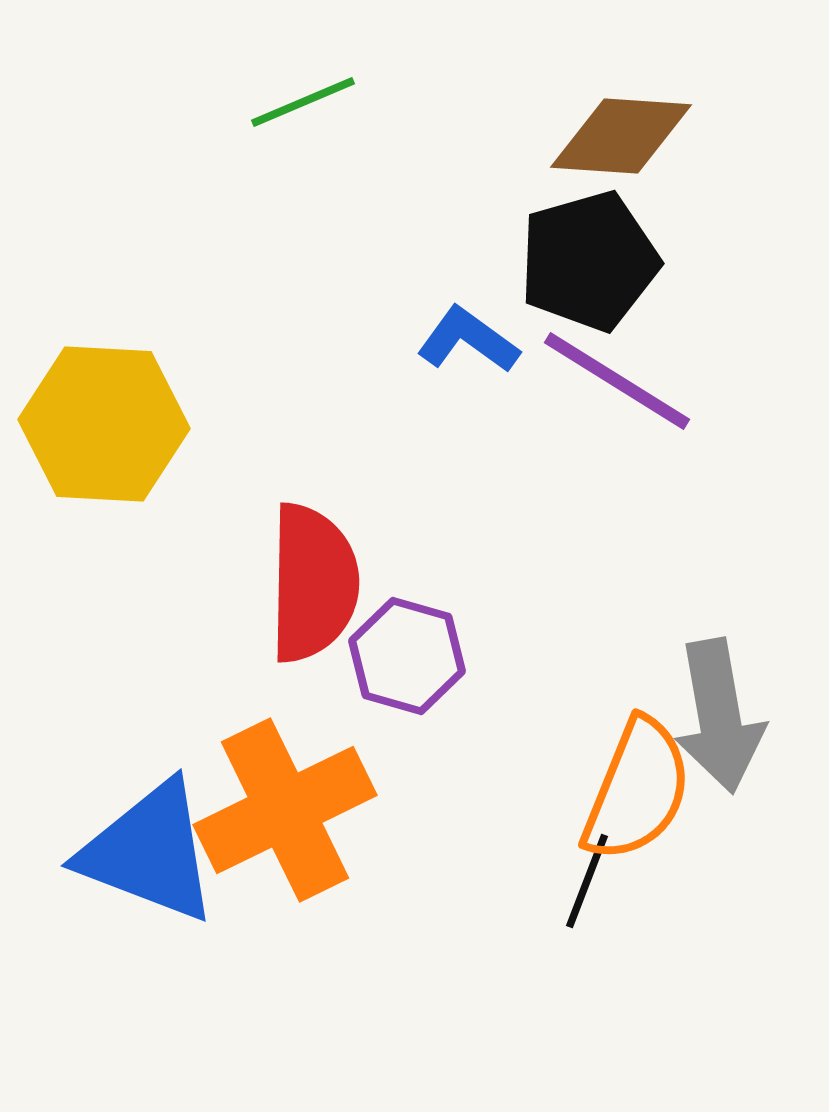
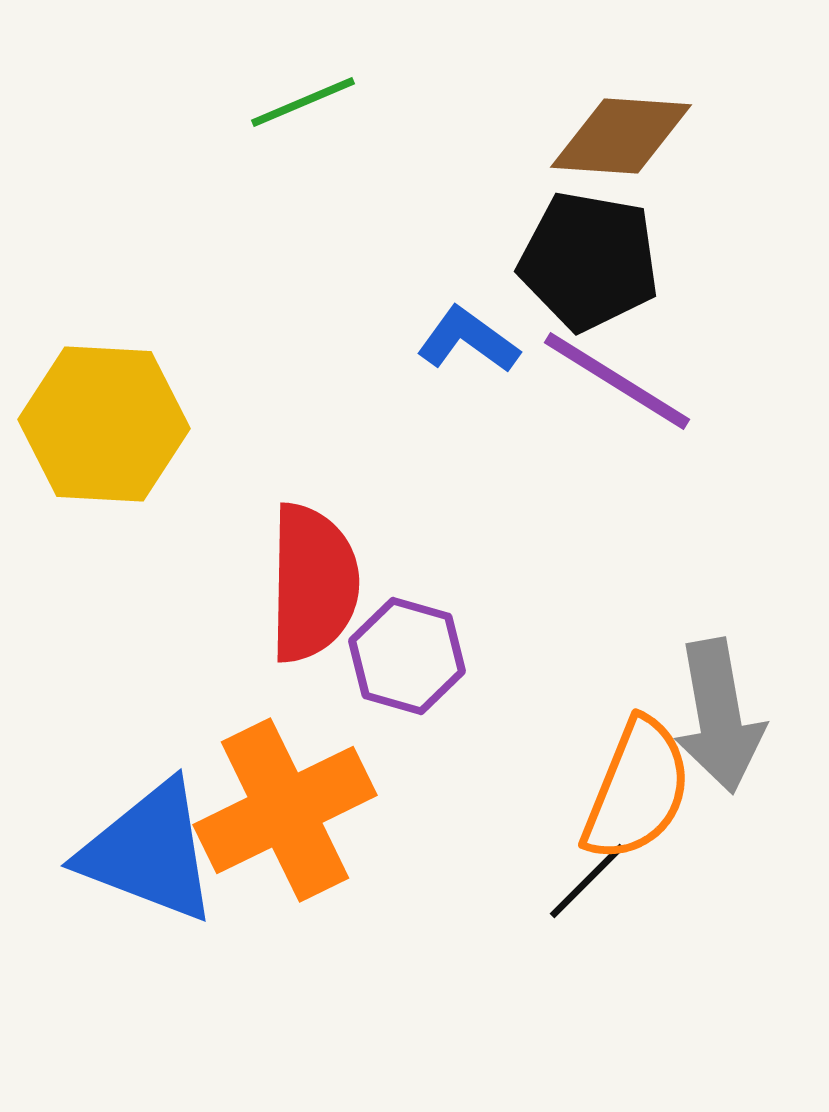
black pentagon: rotated 26 degrees clockwise
black line: rotated 24 degrees clockwise
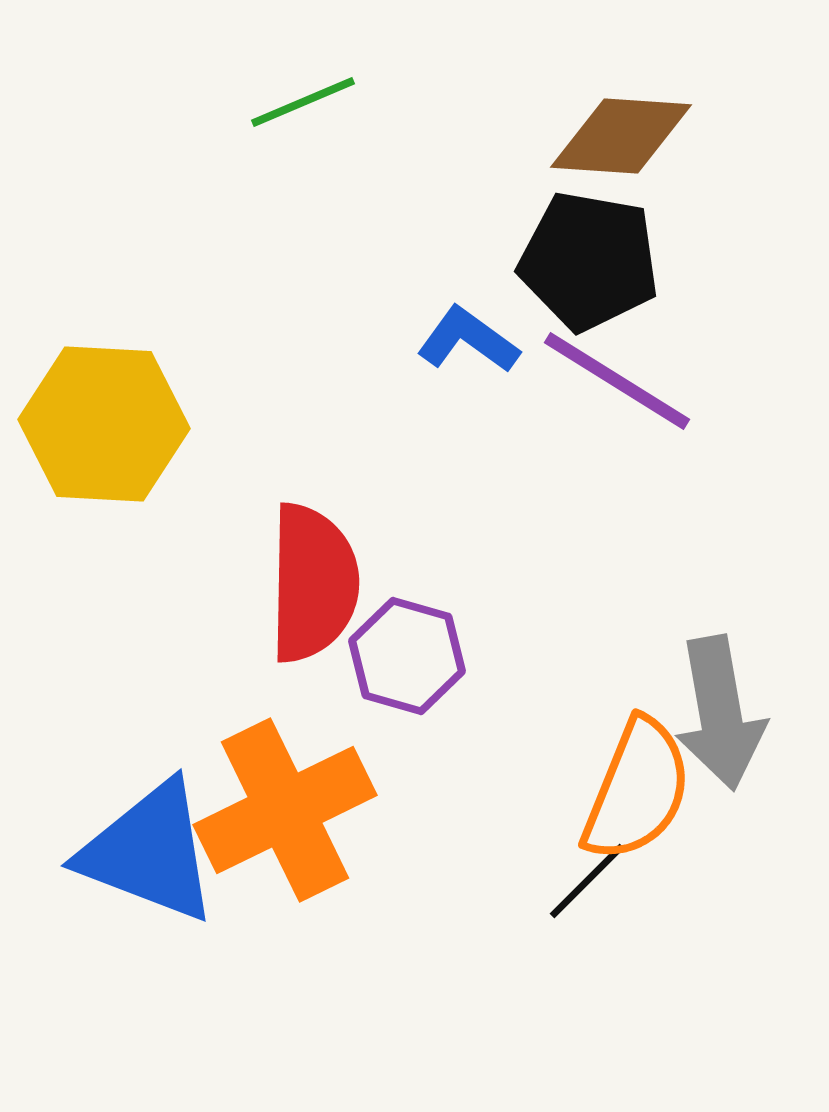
gray arrow: moved 1 px right, 3 px up
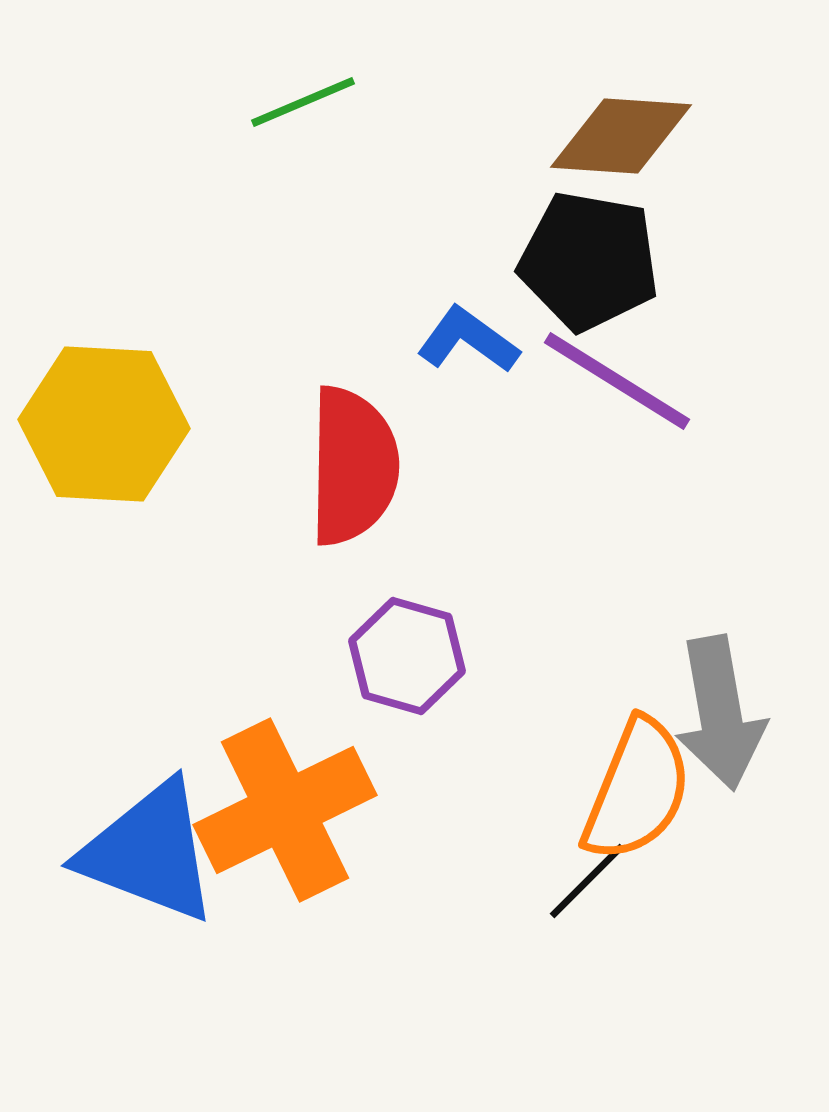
red semicircle: moved 40 px right, 117 px up
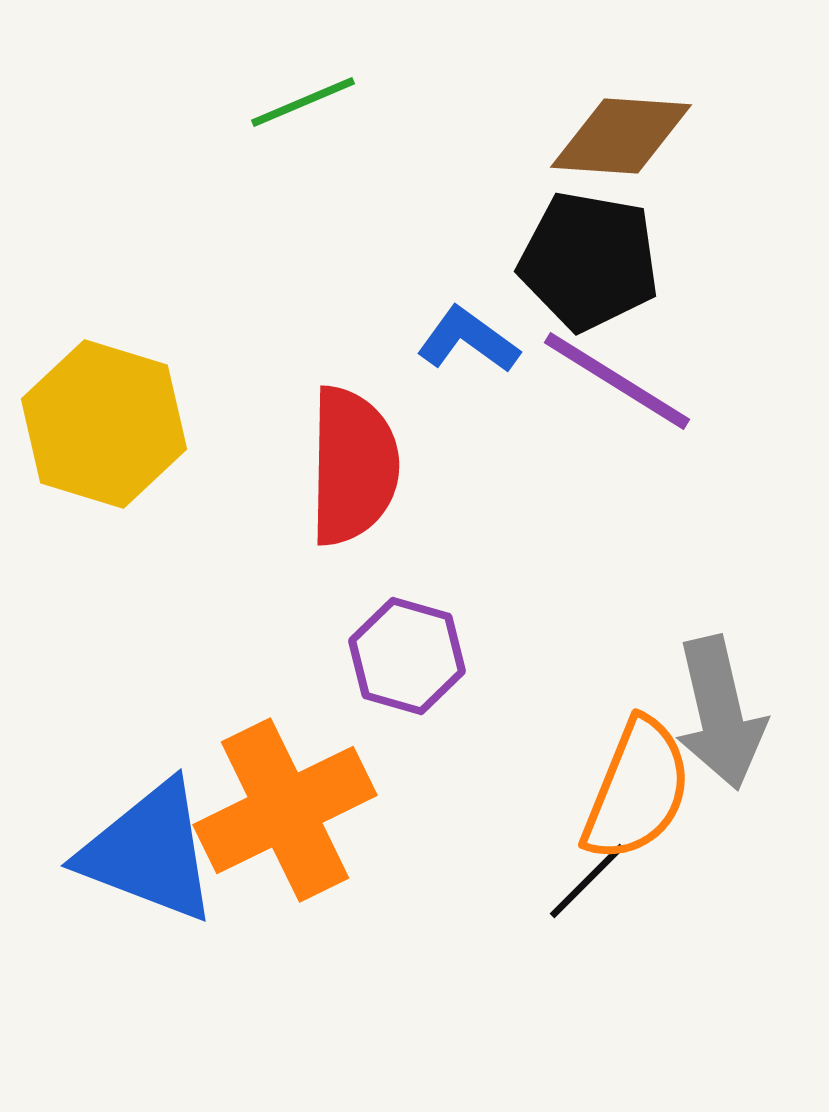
yellow hexagon: rotated 14 degrees clockwise
gray arrow: rotated 3 degrees counterclockwise
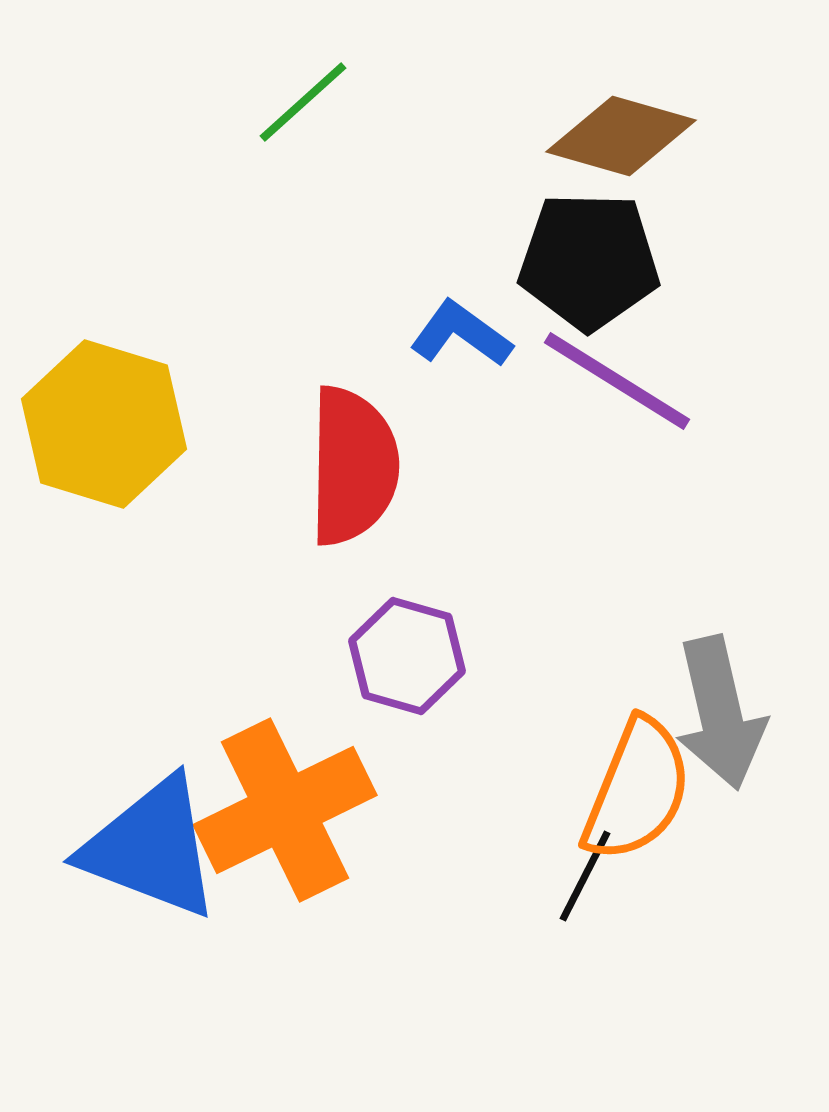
green line: rotated 19 degrees counterclockwise
brown diamond: rotated 12 degrees clockwise
black pentagon: rotated 9 degrees counterclockwise
blue L-shape: moved 7 px left, 6 px up
blue triangle: moved 2 px right, 4 px up
black line: moved 2 px left, 5 px up; rotated 18 degrees counterclockwise
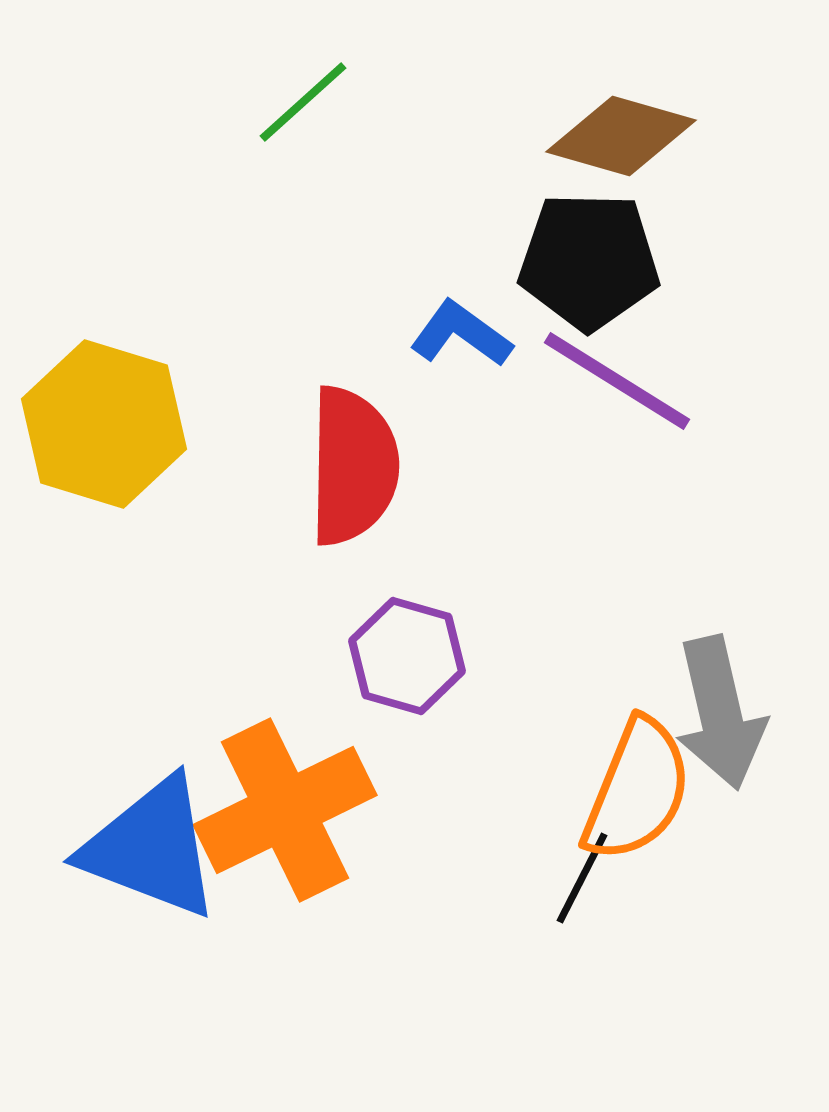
black line: moved 3 px left, 2 px down
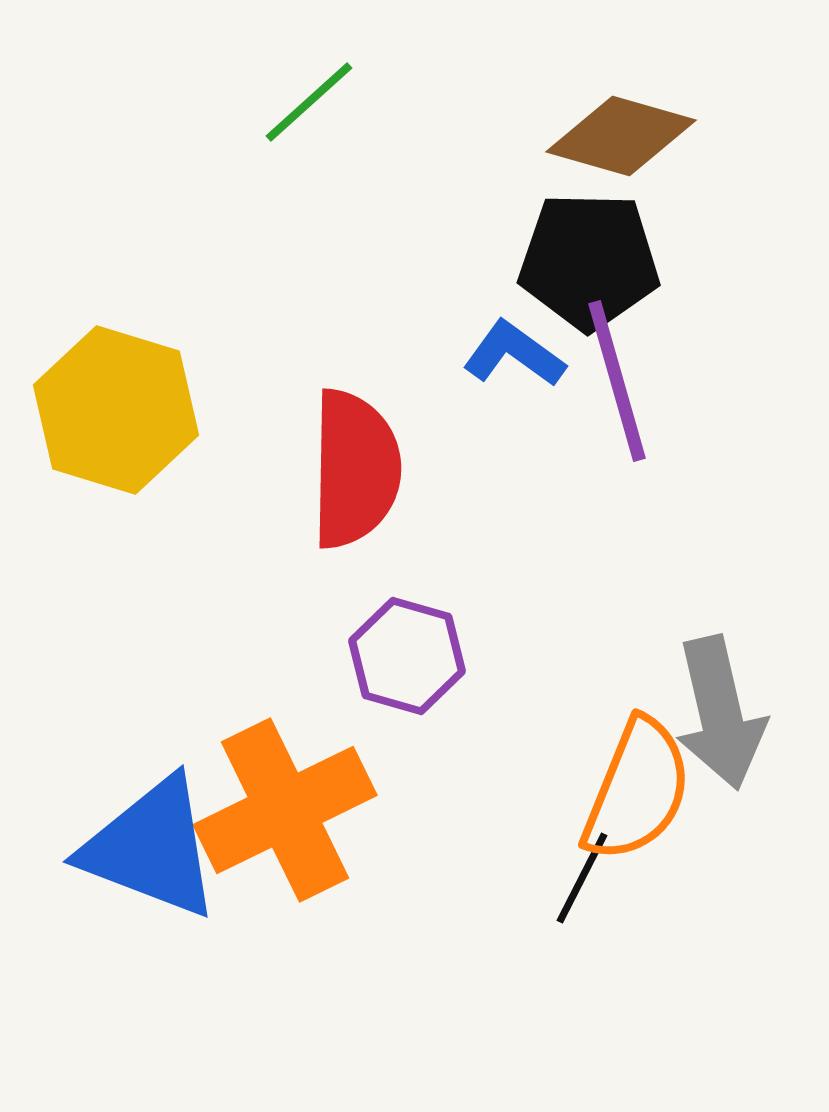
green line: moved 6 px right
blue L-shape: moved 53 px right, 20 px down
purple line: rotated 42 degrees clockwise
yellow hexagon: moved 12 px right, 14 px up
red semicircle: moved 2 px right, 3 px down
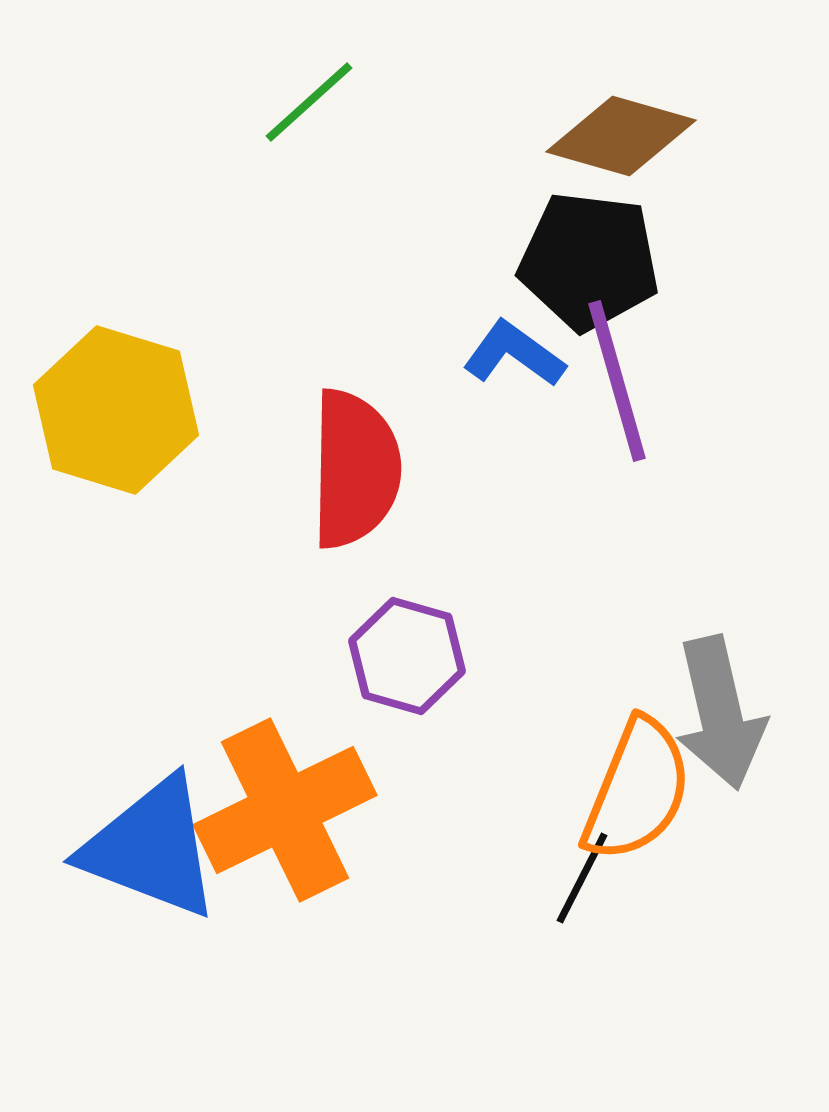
black pentagon: rotated 6 degrees clockwise
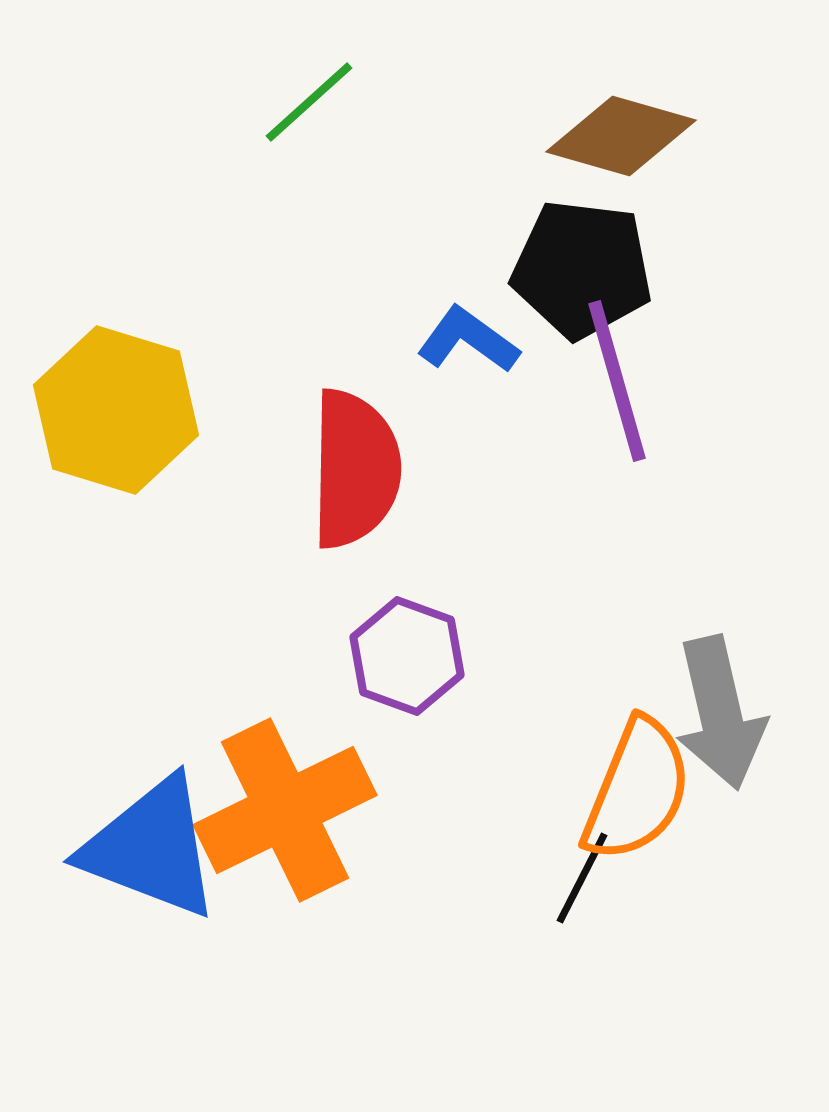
black pentagon: moved 7 px left, 8 px down
blue L-shape: moved 46 px left, 14 px up
purple hexagon: rotated 4 degrees clockwise
